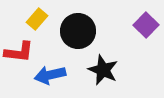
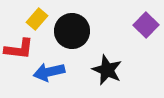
black circle: moved 6 px left
red L-shape: moved 3 px up
black star: moved 4 px right
blue arrow: moved 1 px left, 3 px up
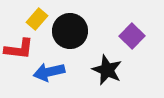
purple square: moved 14 px left, 11 px down
black circle: moved 2 px left
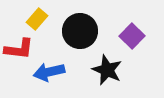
black circle: moved 10 px right
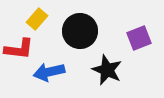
purple square: moved 7 px right, 2 px down; rotated 25 degrees clockwise
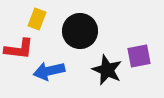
yellow rectangle: rotated 20 degrees counterclockwise
purple square: moved 18 px down; rotated 10 degrees clockwise
blue arrow: moved 1 px up
